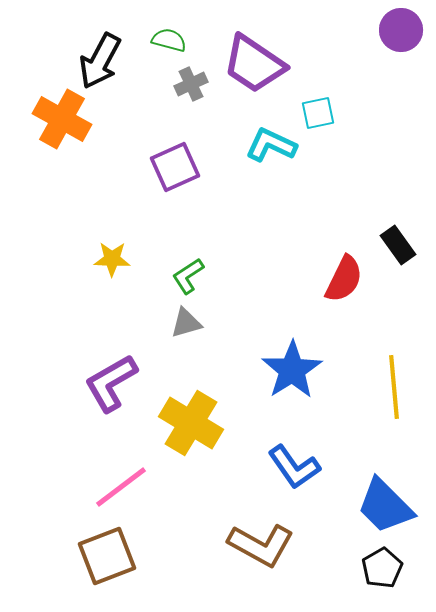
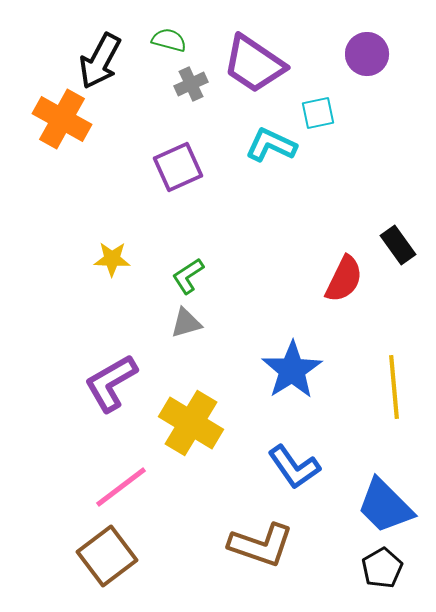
purple circle: moved 34 px left, 24 px down
purple square: moved 3 px right
brown L-shape: rotated 10 degrees counterclockwise
brown square: rotated 16 degrees counterclockwise
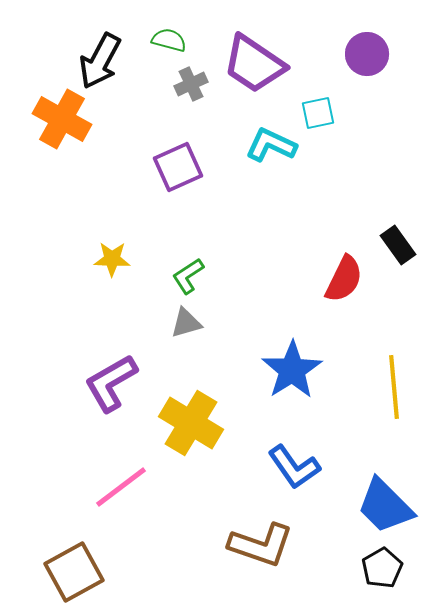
brown square: moved 33 px left, 16 px down; rotated 8 degrees clockwise
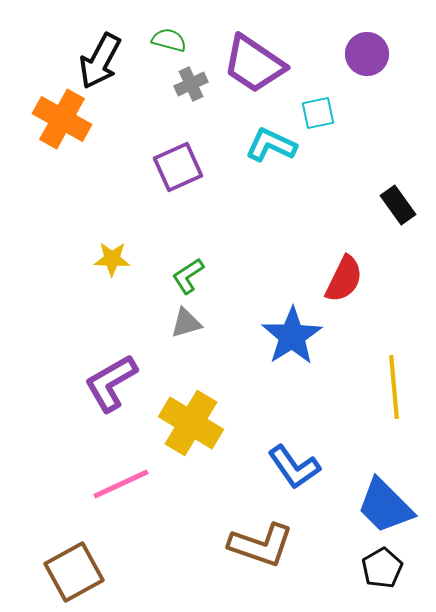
black rectangle: moved 40 px up
blue star: moved 34 px up
pink line: moved 3 px up; rotated 12 degrees clockwise
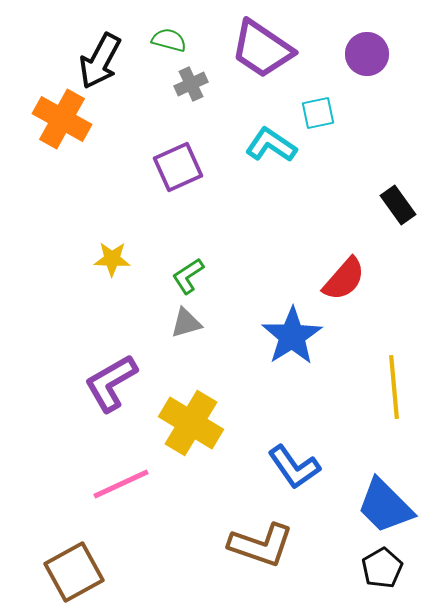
purple trapezoid: moved 8 px right, 15 px up
cyan L-shape: rotated 9 degrees clockwise
red semicircle: rotated 15 degrees clockwise
